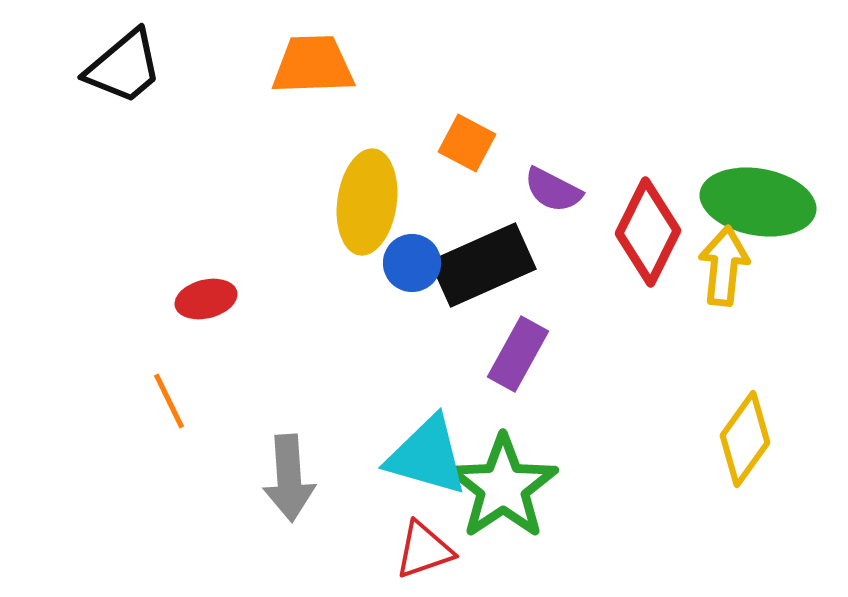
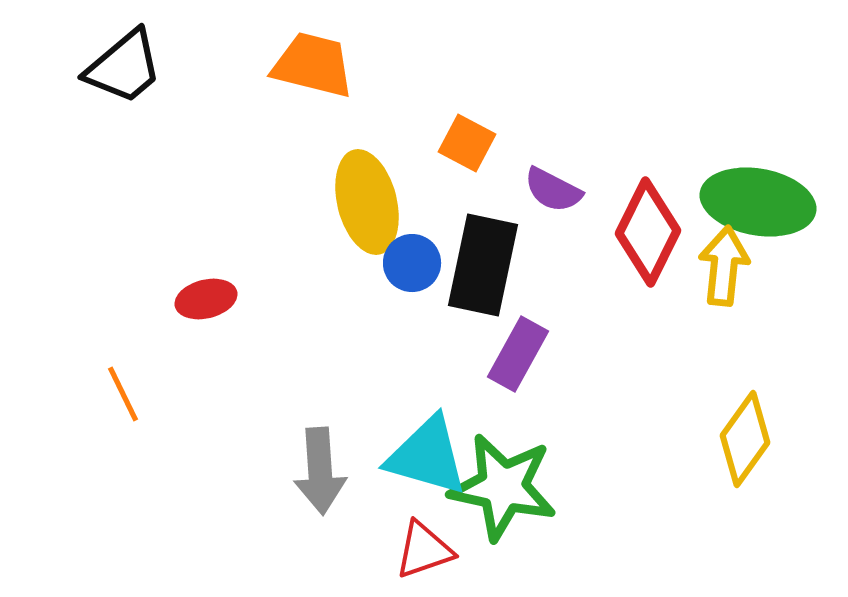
orange trapezoid: rotated 16 degrees clockwise
yellow ellipse: rotated 22 degrees counterclockwise
black rectangle: rotated 54 degrees counterclockwise
orange line: moved 46 px left, 7 px up
gray arrow: moved 31 px right, 7 px up
green star: rotated 26 degrees counterclockwise
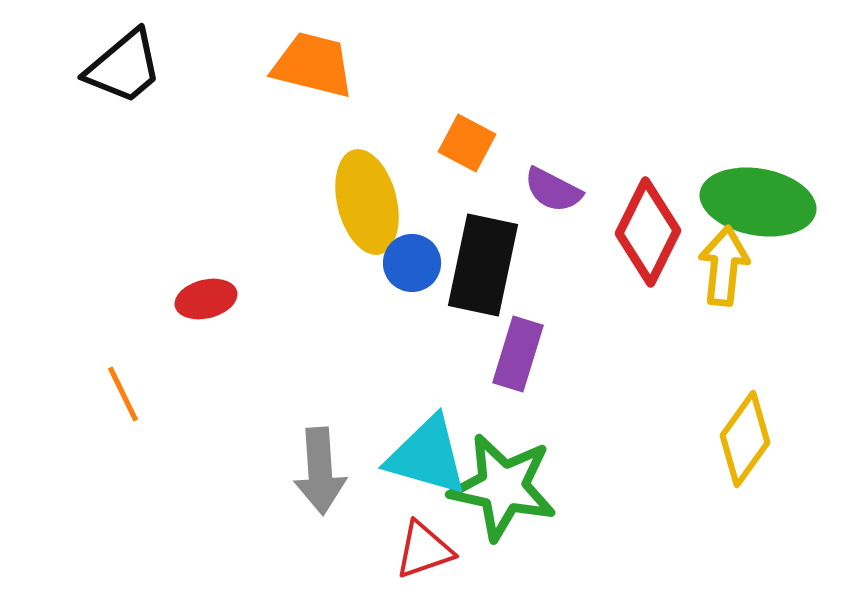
purple rectangle: rotated 12 degrees counterclockwise
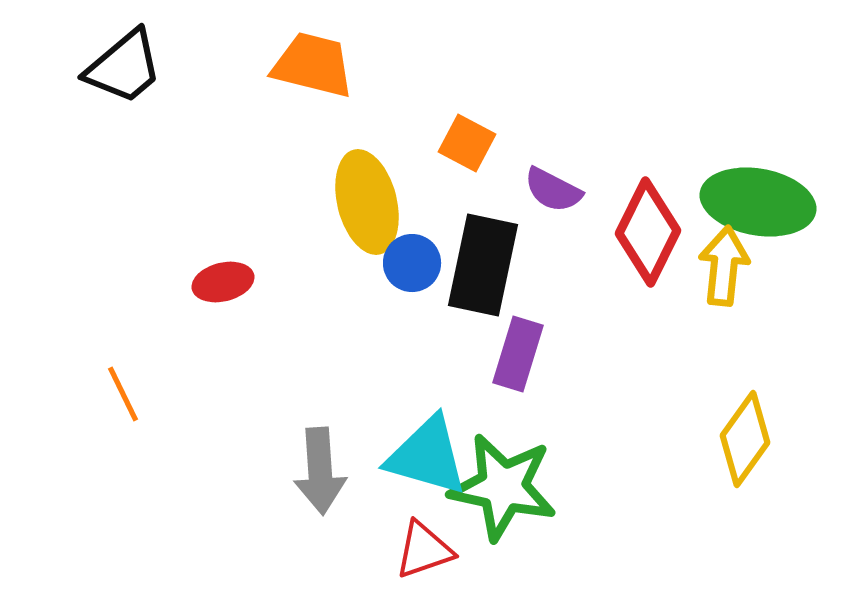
red ellipse: moved 17 px right, 17 px up
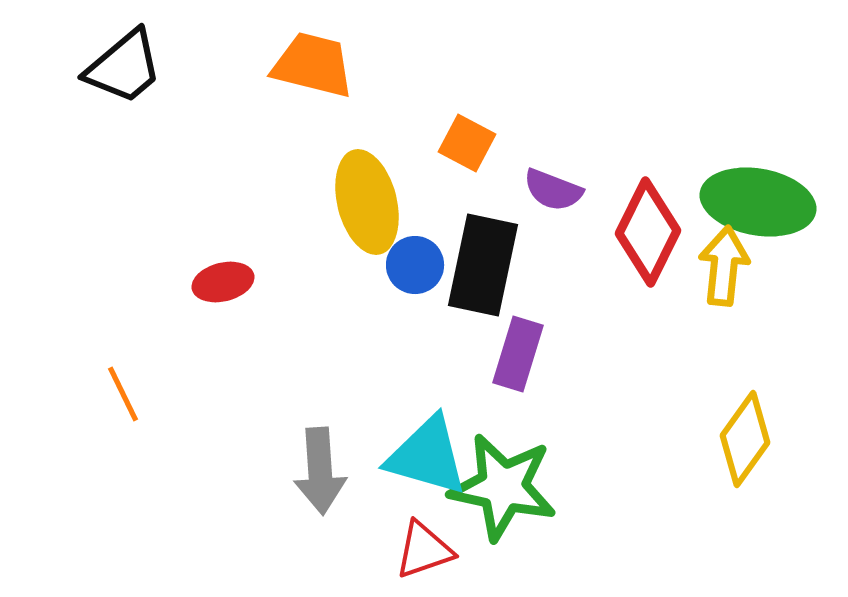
purple semicircle: rotated 6 degrees counterclockwise
blue circle: moved 3 px right, 2 px down
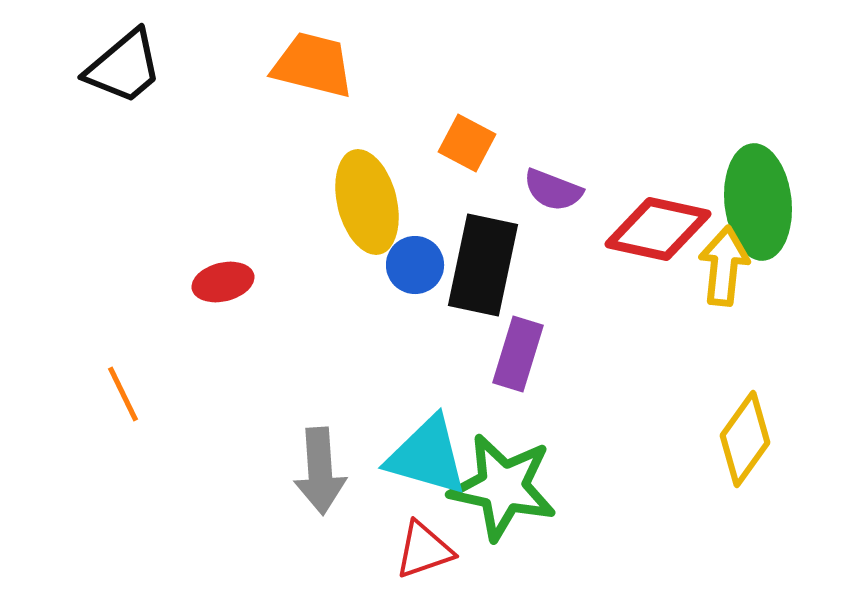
green ellipse: rotated 74 degrees clockwise
red diamond: moved 10 px right, 3 px up; rotated 76 degrees clockwise
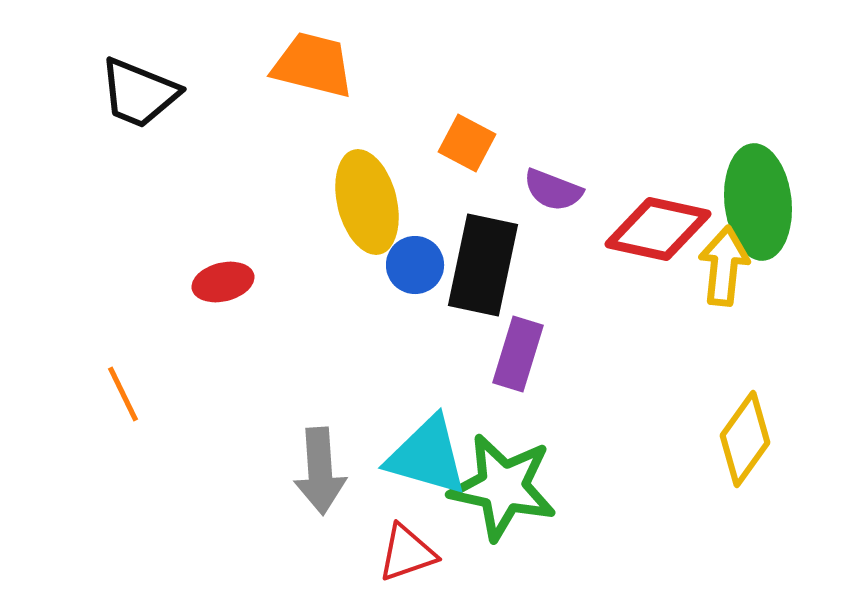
black trapezoid: moved 15 px right, 26 px down; rotated 62 degrees clockwise
red triangle: moved 17 px left, 3 px down
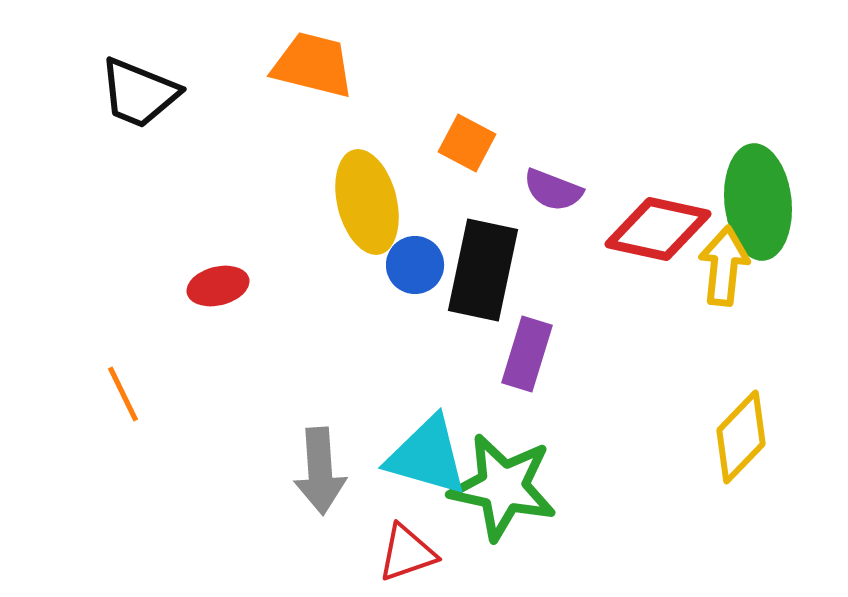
black rectangle: moved 5 px down
red ellipse: moved 5 px left, 4 px down
purple rectangle: moved 9 px right
yellow diamond: moved 4 px left, 2 px up; rotated 8 degrees clockwise
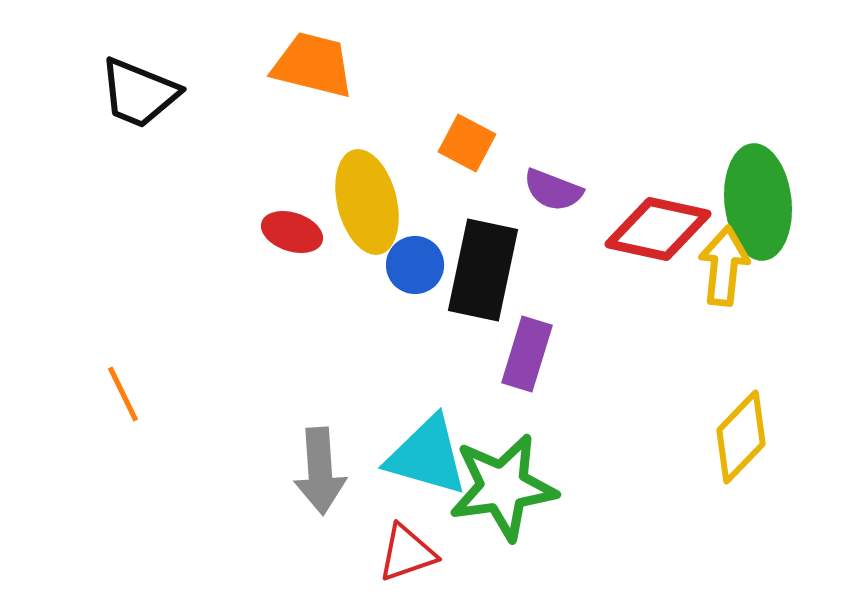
red ellipse: moved 74 px right, 54 px up; rotated 32 degrees clockwise
green star: rotated 20 degrees counterclockwise
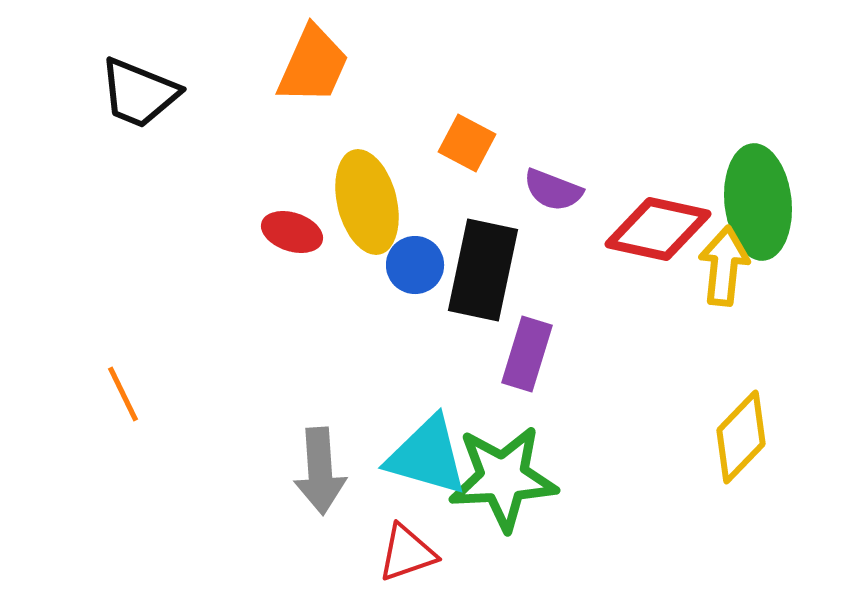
orange trapezoid: rotated 100 degrees clockwise
green star: moved 9 px up; rotated 5 degrees clockwise
